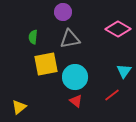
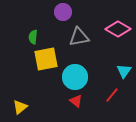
gray triangle: moved 9 px right, 2 px up
yellow square: moved 5 px up
red line: rotated 14 degrees counterclockwise
yellow triangle: moved 1 px right
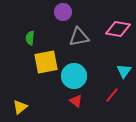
pink diamond: rotated 20 degrees counterclockwise
green semicircle: moved 3 px left, 1 px down
yellow square: moved 3 px down
cyan circle: moved 1 px left, 1 px up
